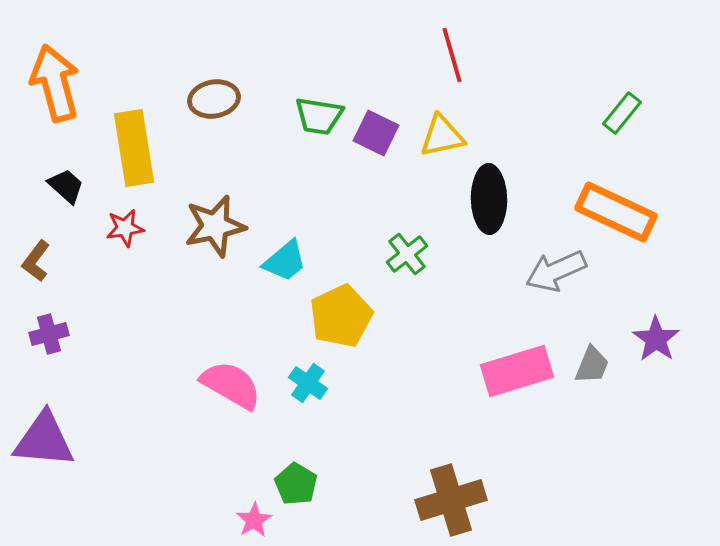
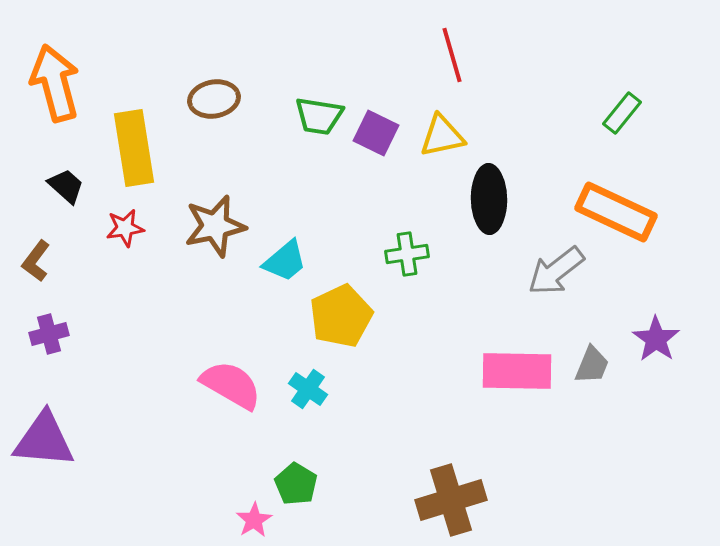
green cross: rotated 30 degrees clockwise
gray arrow: rotated 14 degrees counterclockwise
pink rectangle: rotated 18 degrees clockwise
cyan cross: moved 6 px down
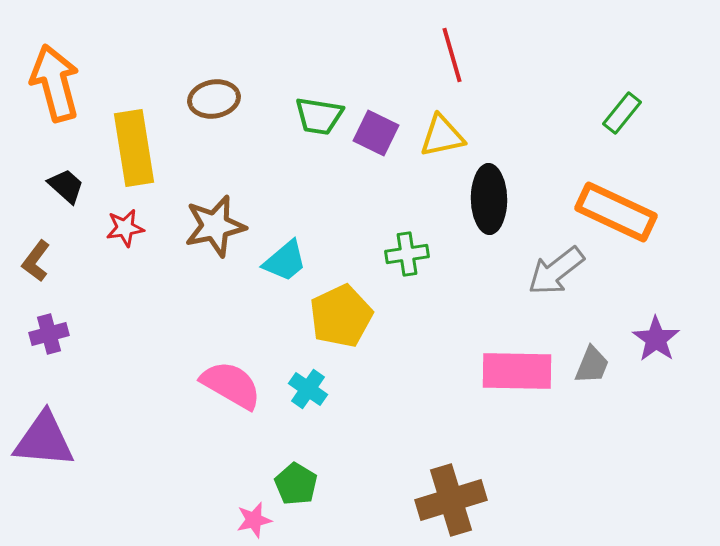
pink star: rotated 18 degrees clockwise
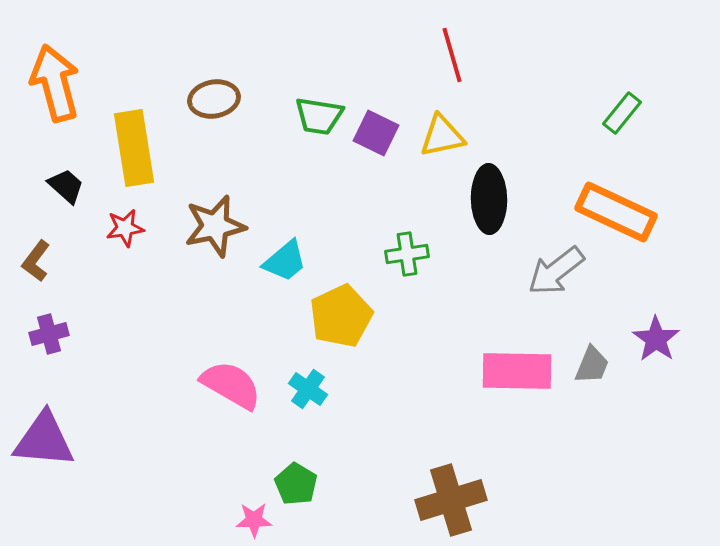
pink star: rotated 12 degrees clockwise
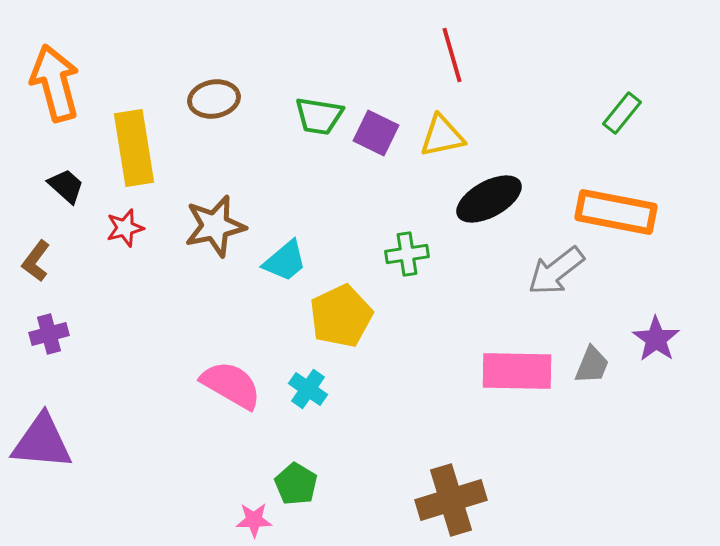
black ellipse: rotated 62 degrees clockwise
orange rectangle: rotated 14 degrees counterclockwise
red star: rotated 6 degrees counterclockwise
purple triangle: moved 2 px left, 2 px down
